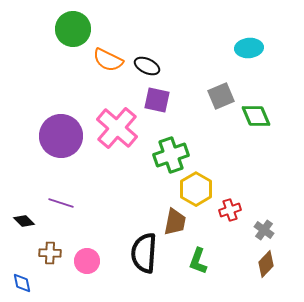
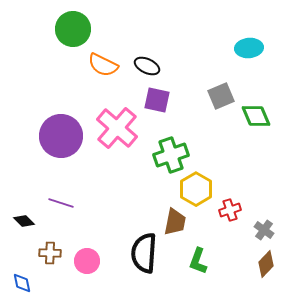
orange semicircle: moved 5 px left, 5 px down
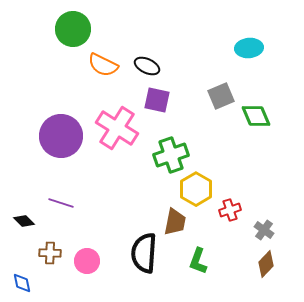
pink cross: rotated 9 degrees counterclockwise
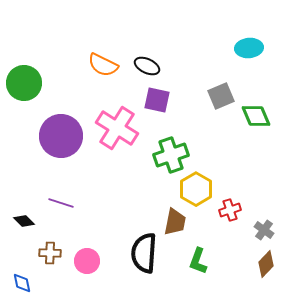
green circle: moved 49 px left, 54 px down
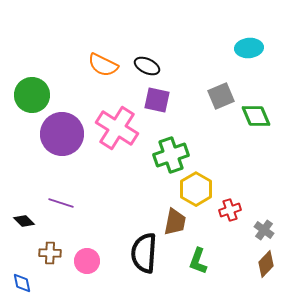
green circle: moved 8 px right, 12 px down
purple circle: moved 1 px right, 2 px up
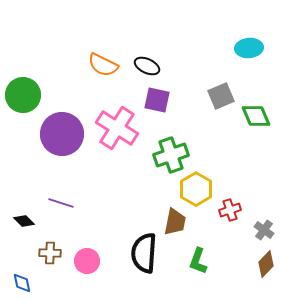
green circle: moved 9 px left
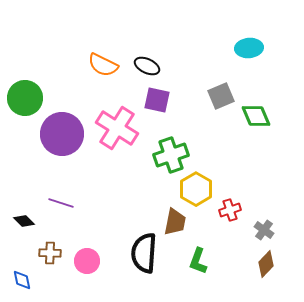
green circle: moved 2 px right, 3 px down
blue diamond: moved 3 px up
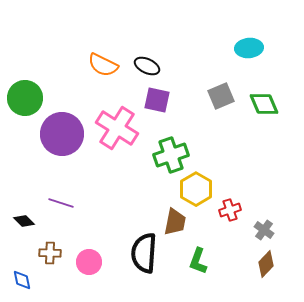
green diamond: moved 8 px right, 12 px up
pink circle: moved 2 px right, 1 px down
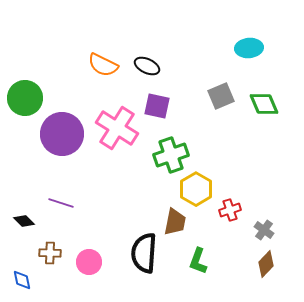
purple square: moved 6 px down
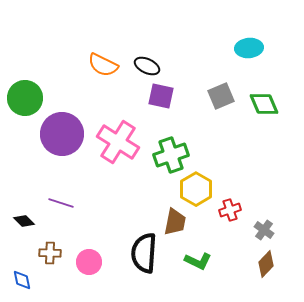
purple square: moved 4 px right, 10 px up
pink cross: moved 1 px right, 14 px down
green L-shape: rotated 84 degrees counterclockwise
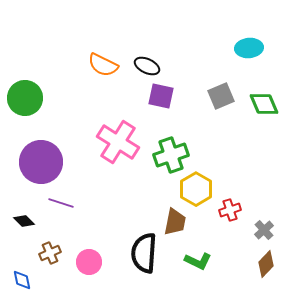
purple circle: moved 21 px left, 28 px down
gray cross: rotated 12 degrees clockwise
brown cross: rotated 25 degrees counterclockwise
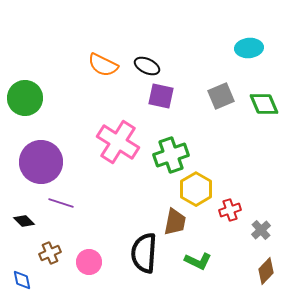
gray cross: moved 3 px left
brown diamond: moved 7 px down
